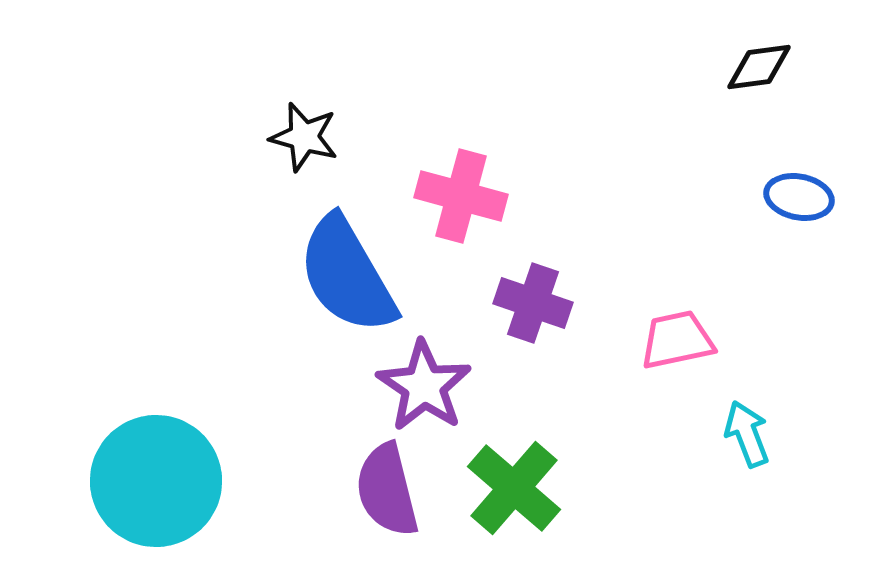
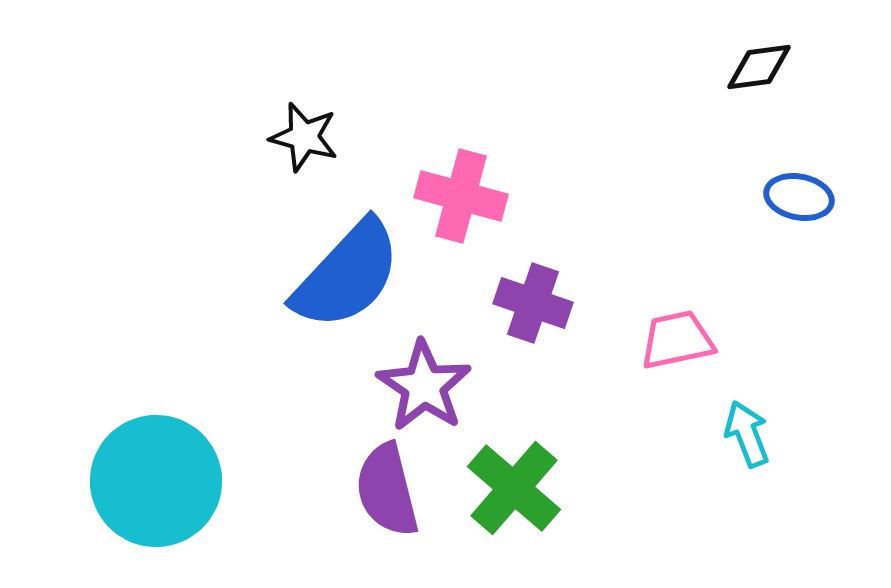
blue semicircle: rotated 107 degrees counterclockwise
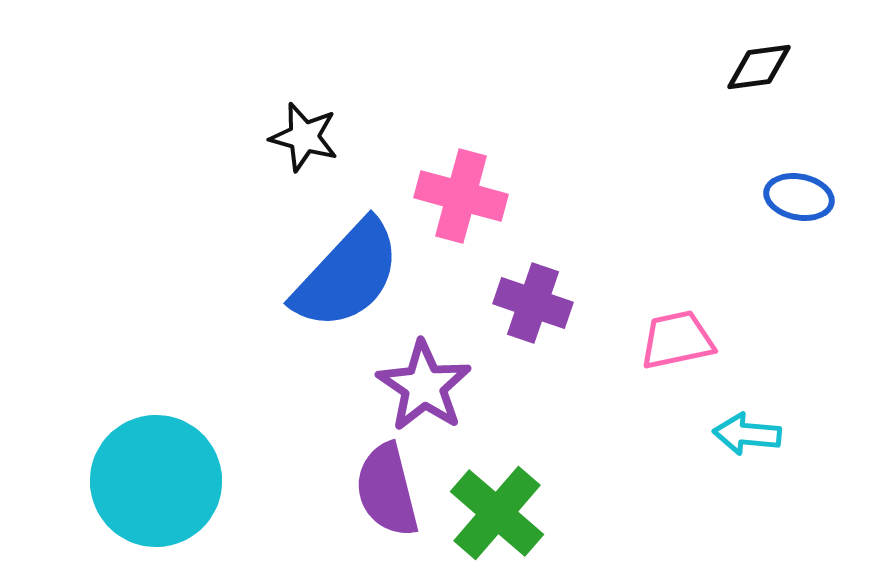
cyan arrow: rotated 64 degrees counterclockwise
green cross: moved 17 px left, 25 px down
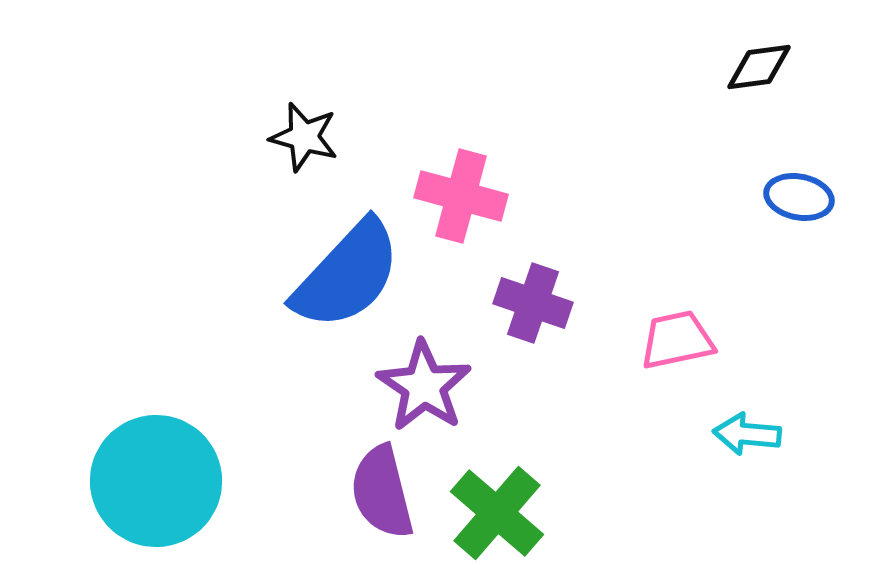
purple semicircle: moved 5 px left, 2 px down
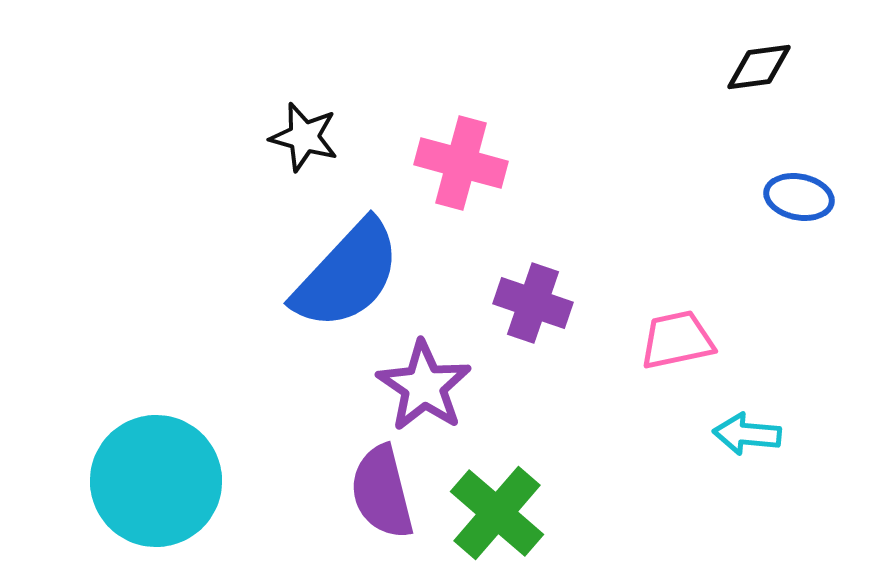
pink cross: moved 33 px up
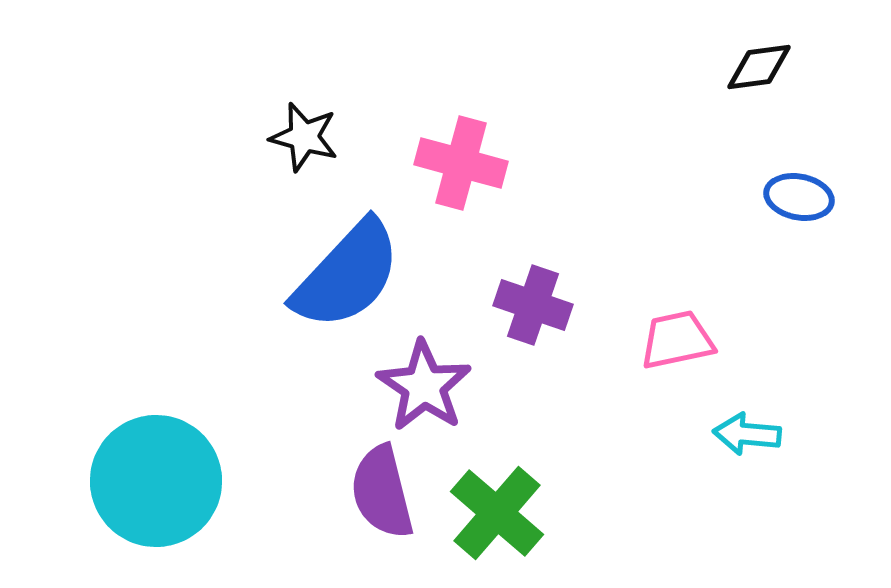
purple cross: moved 2 px down
